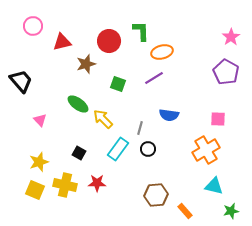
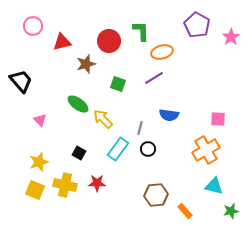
purple pentagon: moved 29 px left, 47 px up
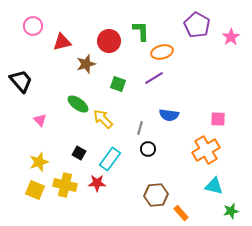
cyan rectangle: moved 8 px left, 10 px down
orange rectangle: moved 4 px left, 2 px down
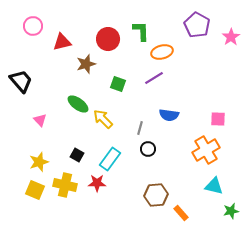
red circle: moved 1 px left, 2 px up
black square: moved 2 px left, 2 px down
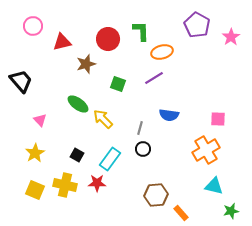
black circle: moved 5 px left
yellow star: moved 4 px left, 9 px up; rotated 12 degrees counterclockwise
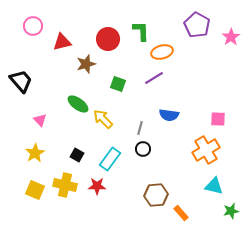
red star: moved 3 px down
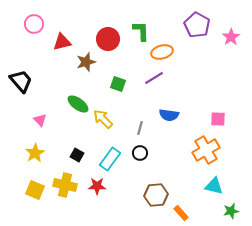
pink circle: moved 1 px right, 2 px up
brown star: moved 2 px up
black circle: moved 3 px left, 4 px down
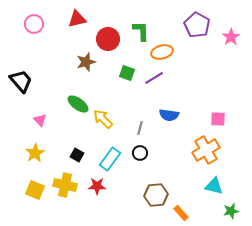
red triangle: moved 15 px right, 23 px up
green square: moved 9 px right, 11 px up
